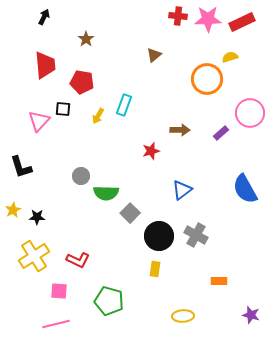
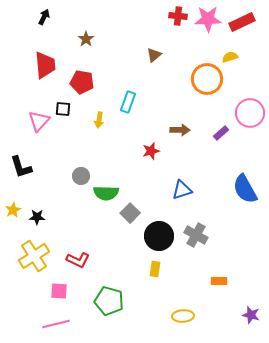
cyan rectangle: moved 4 px right, 3 px up
yellow arrow: moved 1 px right, 4 px down; rotated 21 degrees counterclockwise
blue triangle: rotated 20 degrees clockwise
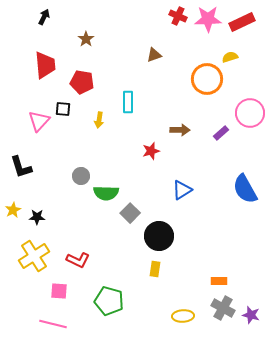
red cross: rotated 18 degrees clockwise
brown triangle: rotated 21 degrees clockwise
cyan rectangle: rotated 20 degrees counterclockwise
blue triangle: rotated 15 degrees counterclockwise
gray cross: moved 27 px right, 73 px down
pink line: moved 3 px left; rotated 28 degrees clockwise
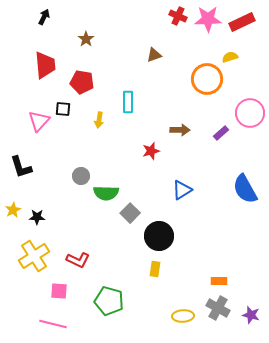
gray cross: moved 5 px left
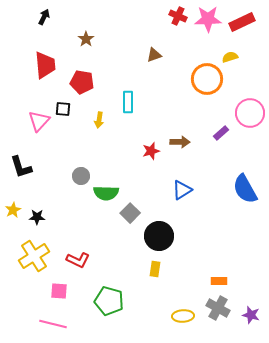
brown arrow: moved 12 px down
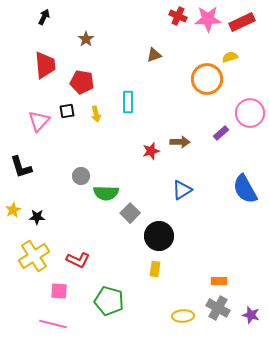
black square: moved 4 px right, 2 px down; rotated 14 degrees counterclockwise
yellow arrow: moved 3 px left, 6 px up; rotated 21 degrees counterclockwise
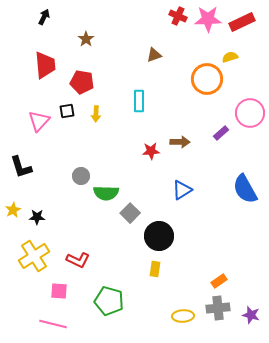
cyan rectangle: moved 11 px right, 1 px up
yellow arrow: rotated 14 degrees clockwise
red star: rotated 12 degrees clockwise
orange rectangle: rotated 35 degrees counterclockwise
gray cross: rotated 35 degrees counterclockwise
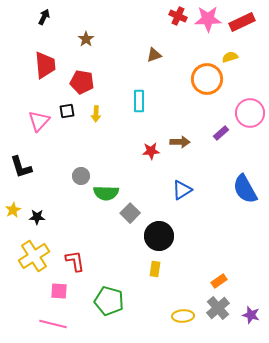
red L-shape: moved 3 px left, 1 px down; rotated 125 degrees counterclockwise
gray cross: rotated 35 degrees counterclockwise
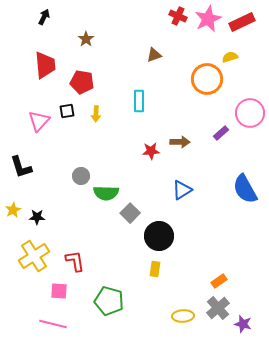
pink star: rotated 24 degrees counterclockwise
purple star: moved 8 px left, 9 px down
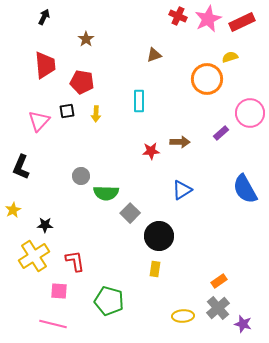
black L-shape: rotated 40 degrees clockwise
black star: moved 8 px right, 8 px down
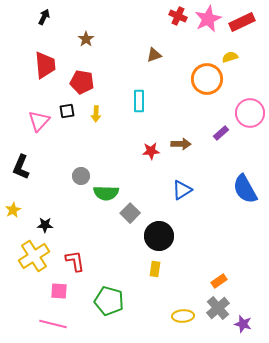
brown arrow: moved 1 px right, 2 px down
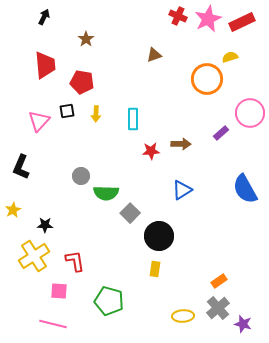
cyan rectangle: moved 6 px left, 18 px down
